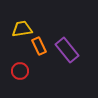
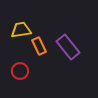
yellow trapezoid: moved 1 px left, 1 px down
purple rectangle: moved 1 px right, 3 px up
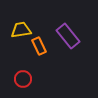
purple rectangle: moved 11 px up
red circle: moved 3 px right, 8 px down
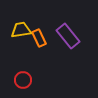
orange rectangle: moved 8 px up
red circle: moved 1 px down
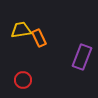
purple rectangle: moved 14 px right, 21 px down; rotated 60 degrees clockwise
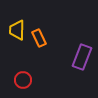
yellow trapezoid: moved 4 px left; rotated 80 degrees counterclockwise
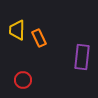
purple rectangle: rotated 15 degrees counterclockwise
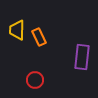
orange rectangle: moved 1 px up
red circle: moved 12 px right
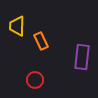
yellow trapezoid: moved 4 px up
orange rectangle: moved 2 px right, 4 px down
